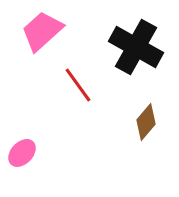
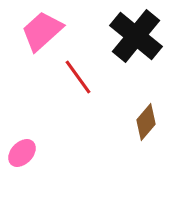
black cross: moved 11 px up; rotated 10 degrees clockwise
red line: moved 8 px up
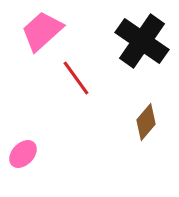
black cross: moved 6 px right, 5 px down; rotated 4 degrees counterclockwise
red line: moved 2 px left, 1 px down
pink ellipse: moved 1 px right, 1 px down
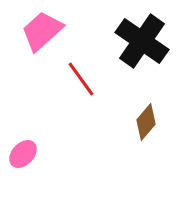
red line: moved 5 px right, 1 px down
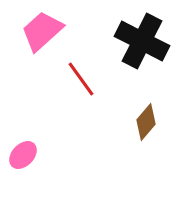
black cross: rotated 8 degrees counterclockwise
pink ellipse: moved 1 px down
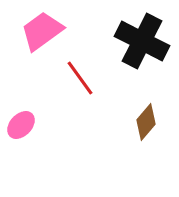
pink trapezoid: rotated 6 degrees clockwise
red line: moved 1 px left, 1 px up
pink ellipse: moved 2 px left, 30 px up
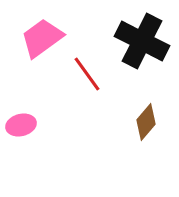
pink trapezoid: moved 7 px down
red line: moved 7 px right, 4 px up
pink ellipse: rotated 32 degrees clockwise
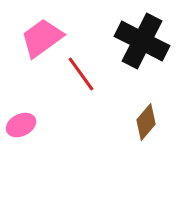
red line: moved 6 px left
pink ellipse: rotated 12 degrees counterclockwise
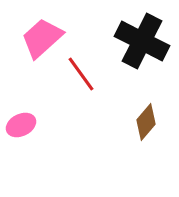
pink trapezoid: rotated 6 degrees counterclockwise
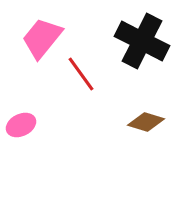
pink trapezoid: rotated 9 degrees counterclockwise
brown diamond: rotated 66 degrees clockwise
